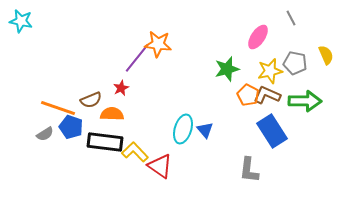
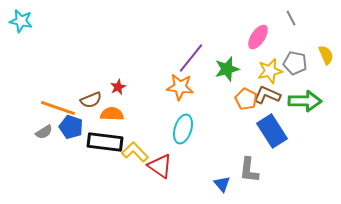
orange star: moved 22 px right, 43 px down
purple line: moved 54 px right
red star: moved 3 px left, 1 px up
orange pentagon: moved 2 px left, 4 px down
blue triangle: moved 17 px right, 54 px down
gray semicircle: moved 1 px left, 2 px up
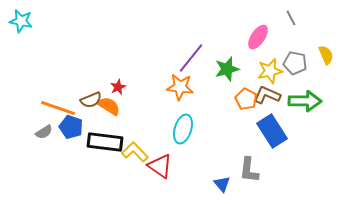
orange semicircle: moved 3 px left, 8 px up; rotated 30 degrees clockwise
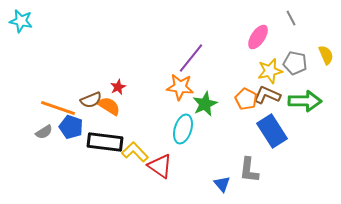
green star: moved 22 px left, 35 px down; rotated 10 degrees counterclockwise
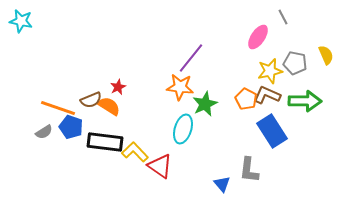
gray line: moved 8 px left, 1 px up
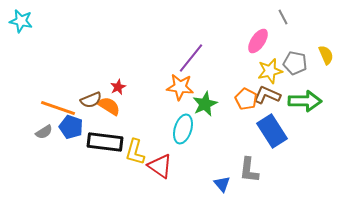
pink ellipse: moved 4 px down
yellow L-shape: rotated 120 degrees counterclockwise
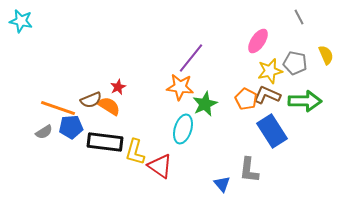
gray line: moved 16 px right
blue pentagon: rotated 25 degrees counterclockwise
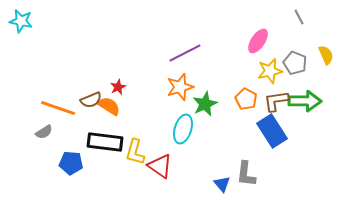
purple line: moved 6 px left, 5 px up; rotated 24 degrees clockwise
gray pentagon: rotated 10 degrees clockwise
orange star: rotated 24 degrees counterclockwise
brown L-shape: moved 9 px right, 6 px down; rotated 32 degrees counterclockwise
blue pentagon: moved 36 px down; rotated 10 degrees clockwise
gray L-shape: moved 3 px left, 4 px down
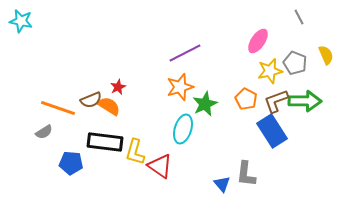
brown L-shape: rotated 12 degrees counterclockwise
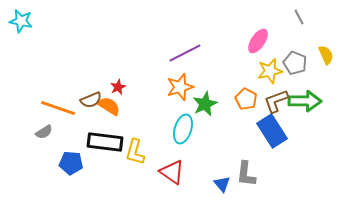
red triangle: moved 12 px right, 6 px down
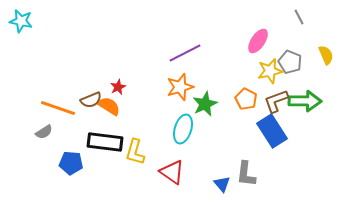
gray pentagon: moved 5 px left, 1 px up
